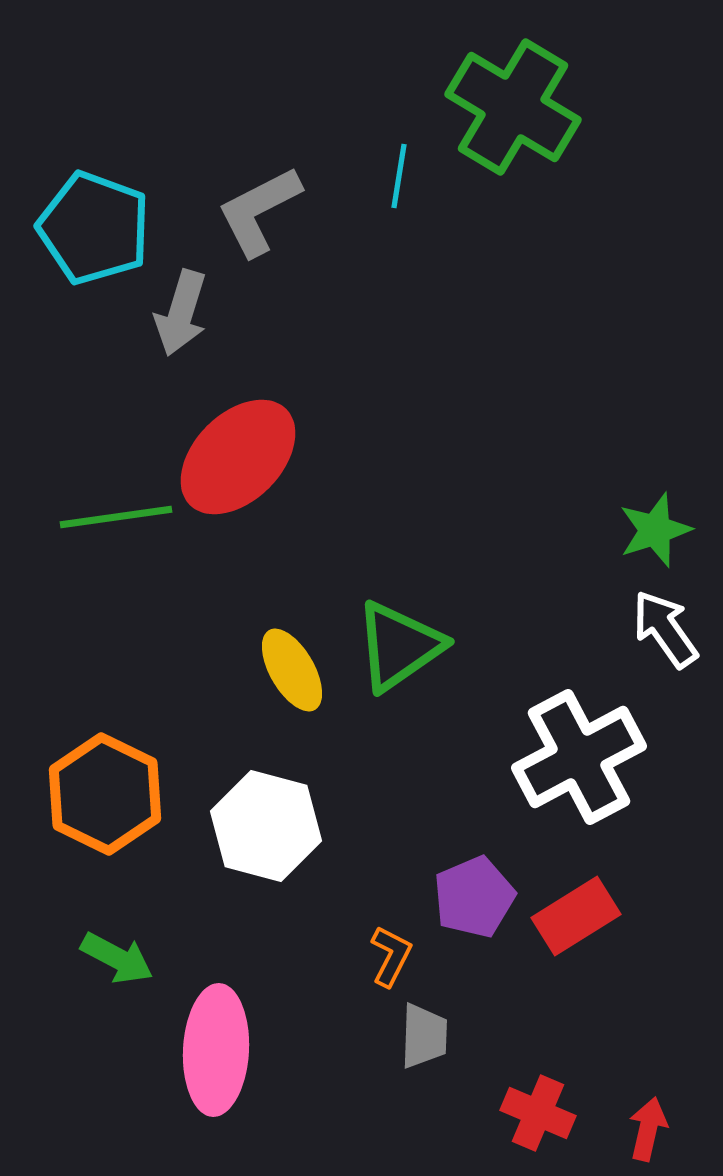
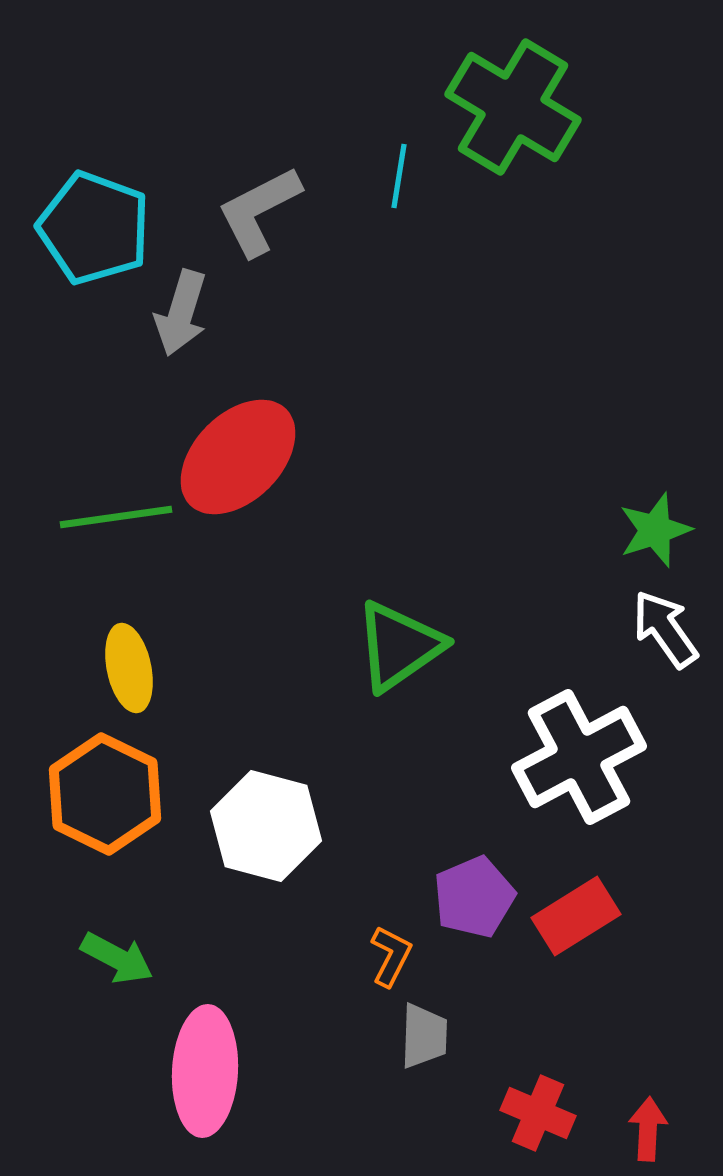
yellow ellipse: moved 163 px left, 2 px up; rotated 18 degrees clockwise
pink ellipse: moved 11 px left, 21 px down
red arrow: rotated 10 degrees counterclockwise
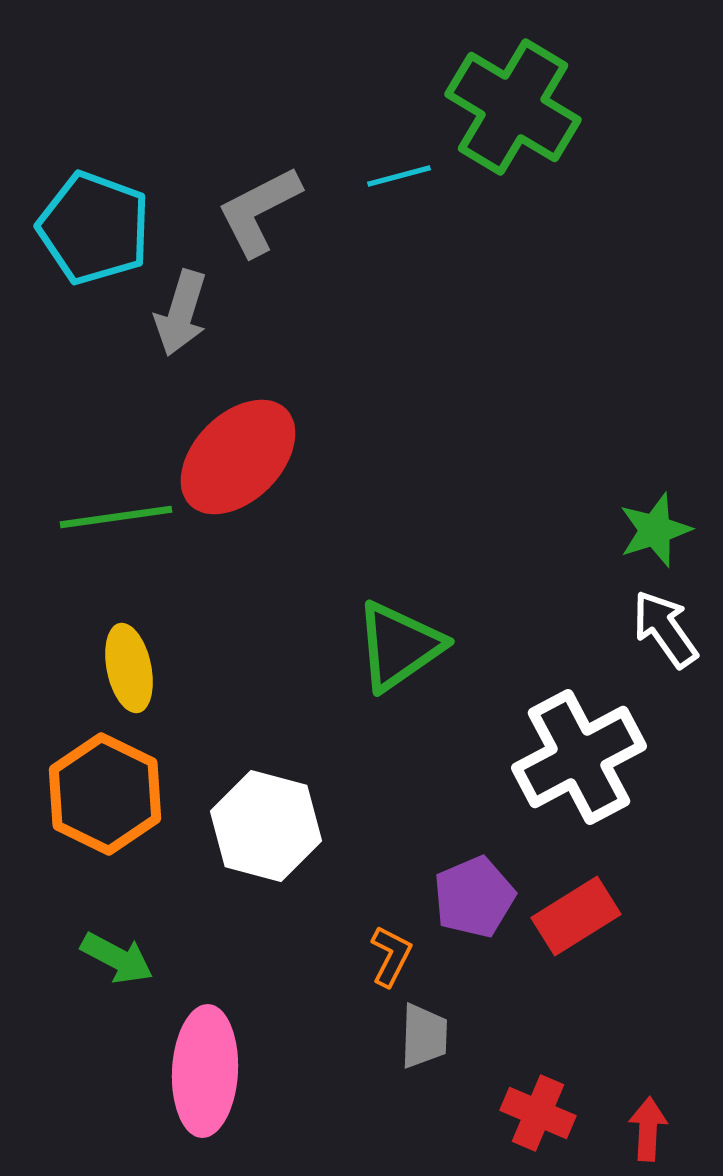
cyan line: rotated 66 degrees clockwise
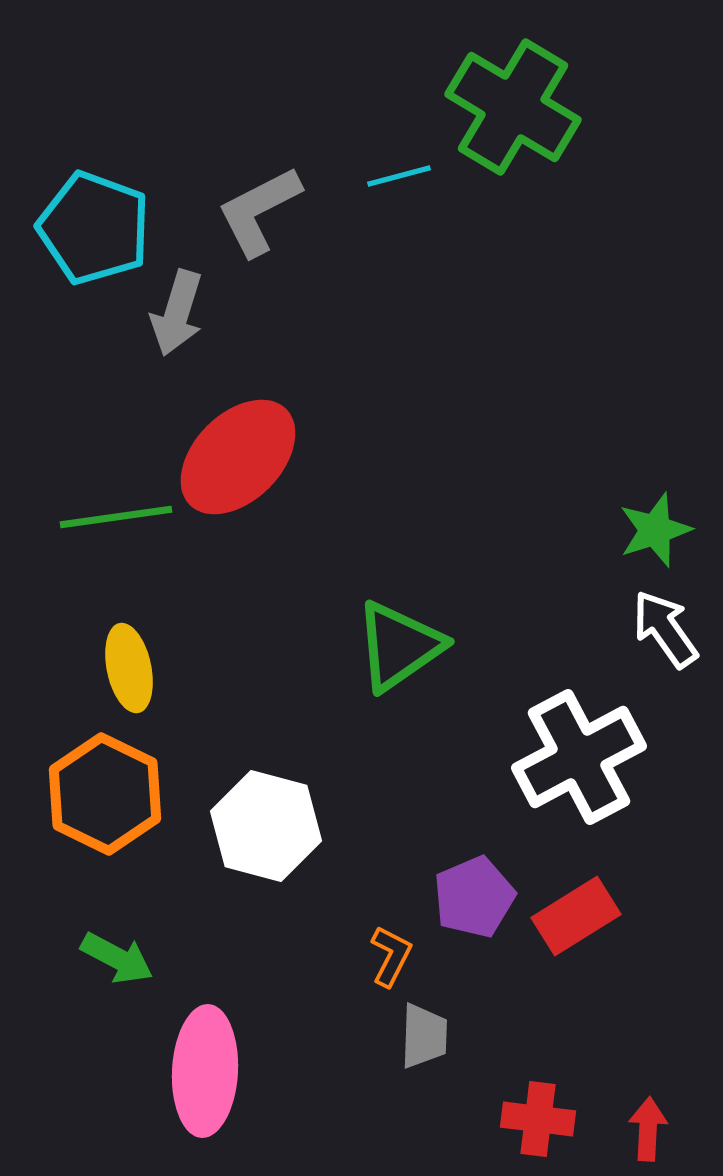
gray arrow: moved 4 px left
red cross: moved 6 px down; rotated 16 degrees counterclockwise
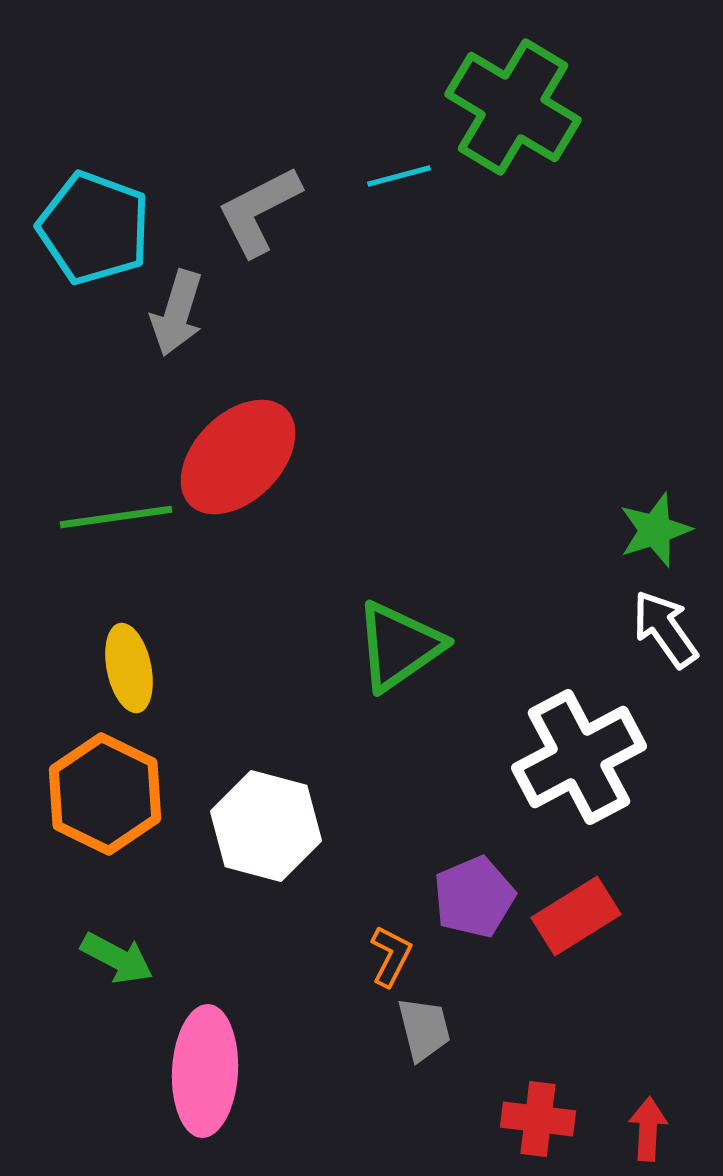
gray trapezoid: moved 7 px up; rotated 16 degrees counterclockwise
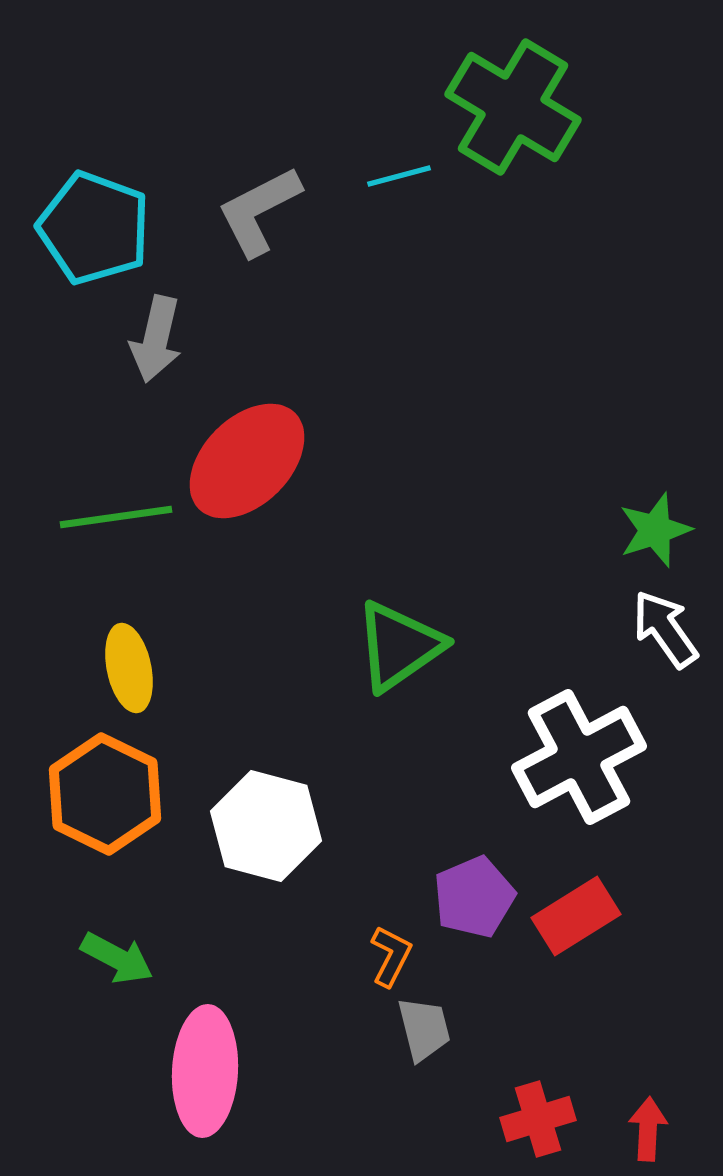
gray arrow: moved 21 px left, 26 px down; rotated 4 degrees counterclockwise
red ellipse: moved 9 px right, 4 px down
red cross: rotated 24 degrees counterclockwise
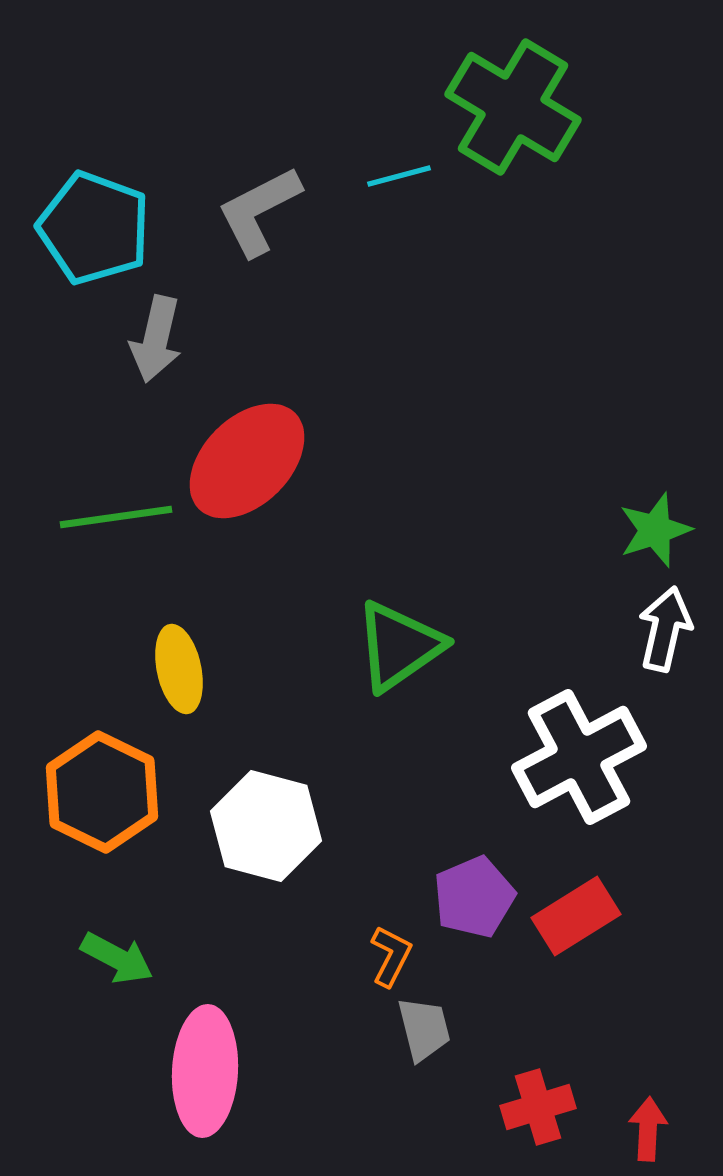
white arrow: rotated 48 degrees clockwise
yellow ellipse: moved 50 px right, 1 px down
orange hexagon: moved 3 px left, 2 px up
red cross: moved 12 px up
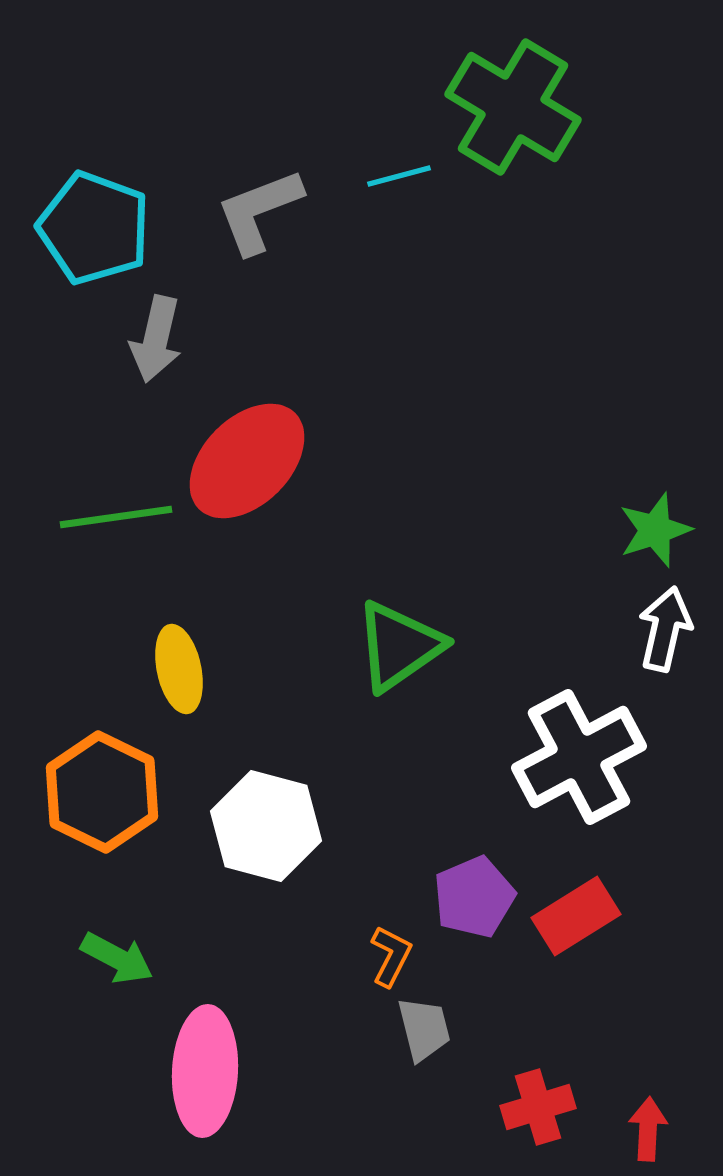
gray L-shape: rotated 6 degrees clockwise
